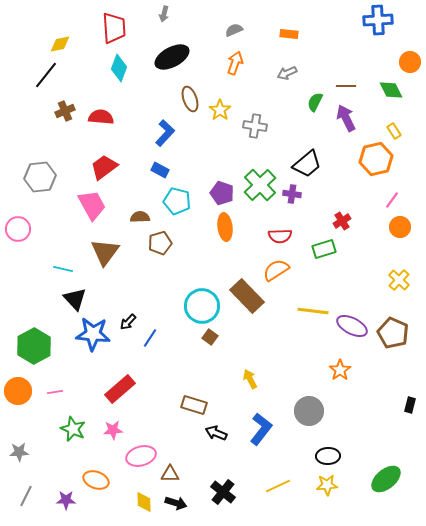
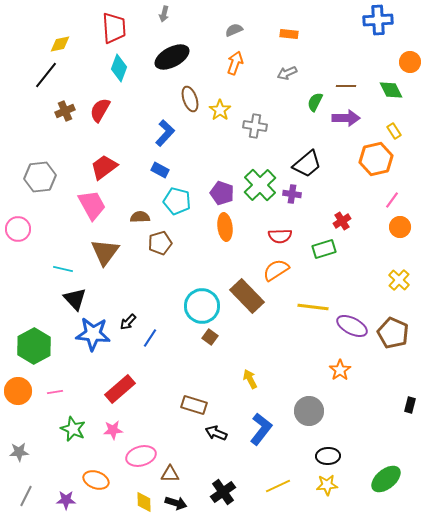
red semicircle at (101, 117): moved 1 px left, 7 px up; rotated 65 degrees counterclockwise
purple arrow at (346, 118): rotated 116 degrees clockwise
yellow line at (313, 311): moved 4 px up
black cross at (223, 492): rotated 15 degrees clockwise
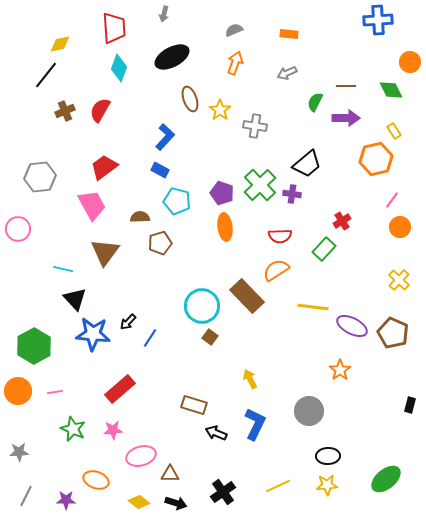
blue L-shape at (165, 133): moved 4 px down
green rectangle at (324, 249): rotated 30 degrees counterclockwise
blue L-shape at (261, 429): moved 6 px left, 5 px up; rotated 12 degrees counterclockwise
yellow diamond at (144, 502): moved 5 px left; rotated 50 degrees counterclockwise
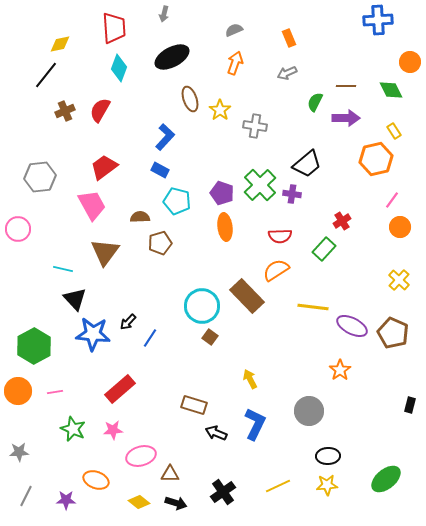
orange rectangle at (289, 34): moved 4 px down; rotated 60 degrees clockwise
